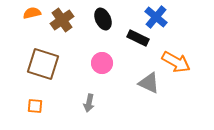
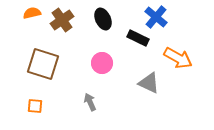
orange arrow: moved 2 px right, 4 px up
gray arrow: moved 1 px right, 1 px up; rotated 144 degrees clockwise
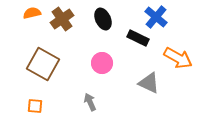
brown cross: moved 1 px up
brown square: rotated 12 degrees clockwise
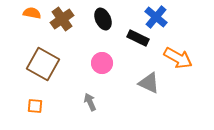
orange semicircle: rotated 24 degrees clockwise
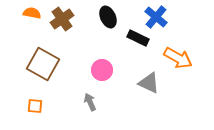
black ellipse: moved 5 px right, 2 px up
pink circle: moved 7 px down
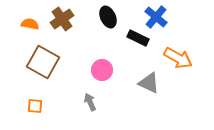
orange semicircle: moved 2 px left, 11 px down
brown square: moved 2 px up
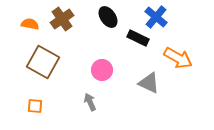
black ellipse: rotated 10 degrees counterclockwise
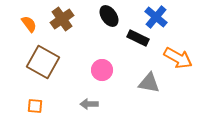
black ellipse: moved 1 px right, 1 px up
orange semicircle: moved 1 px left; rotated 42 degrees clockwise
gray triangle: rotated 15 degrees counterclockwise
gray arrow: moved 1 px left, 2 px down; rotated 66 degrees counterclockwise
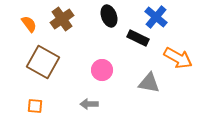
black ellipse: rotated 15 degrees clockwise
